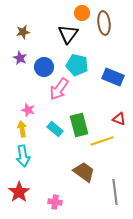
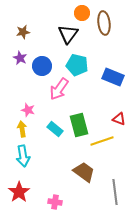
blue circle: moved 2 px left, 1 px up
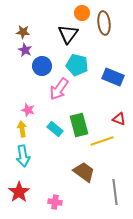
brown star: rotated 16 degrees clockwise
purple star: moved 5 px right, 8 px up
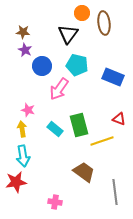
red star: moved 3 px left, 10 px up; rotated 25 degrees clockwise
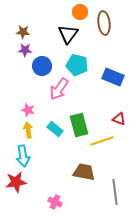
orange circle: moved 2 px left, 1 px up
purple star: rotated 24 degrees counterclockwise
yellow arrow: moved 6 px right, 1 px down
brown trapezoid: rotated 25 degrees counterclockwise
pink cross: rotated 16 degrees clockwise
